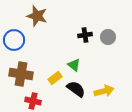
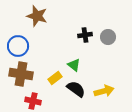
blue circle: moved 4 px right, 6 px down
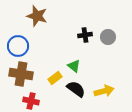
green triangle: moved 1 px down
red cross: moved 2 px left
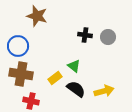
black cross: rotated 16 degrees clockwise
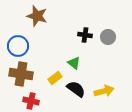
green triangle: moved 3 px up
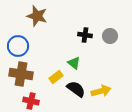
gray circle: moved 2 px right, 1 px up
yellow rectangle: moved 1 px right, 1 px up
yellow arrow: moved 3 px left
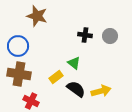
brown cross: moved 2 px left
red cross: rotated 14 degrees clockwise
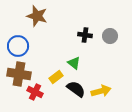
red cross: moved 4 px right, 9 px up
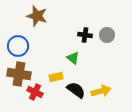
gray circle: moved 3 px left, 1 px up
green triangle: moved 1 px left, 5 px up
yellow rectangle: rotated 24 degrees clockwise
black semicircle: moved 1 px down
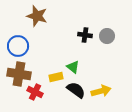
gray circle: moved 1 px down
green triangle: moved 9 px down
